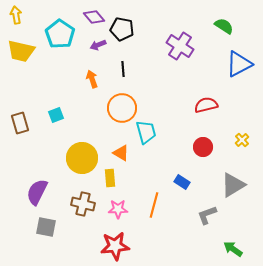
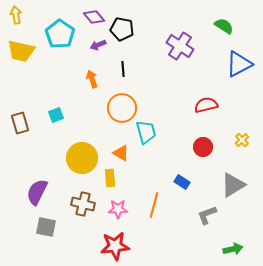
green arrow: rotated 132 degrees clockwise
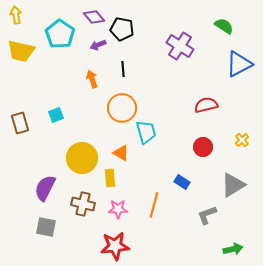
purple semicircle: moved 8 px right, 4 px up
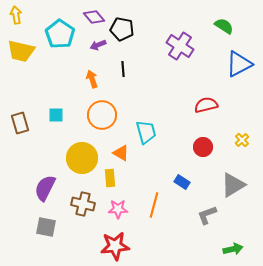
orange circle: moved 20 px left, 7 px down
cyan square: rotated 21 degrees clockwise
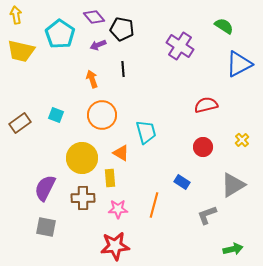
cyan square: rotated 21 degrees clockwise
brown rectangle: rotated 70 degrees clockwise
brown cross: moved 6 px up; rotated 15 degrees counterclockwise
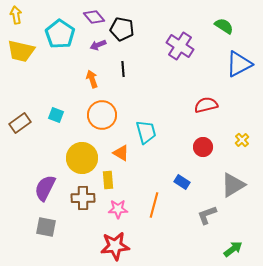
yellow rectangle: moved 2 px left, 2 px down
green arrow: rotated 24 degrees counterclockwise
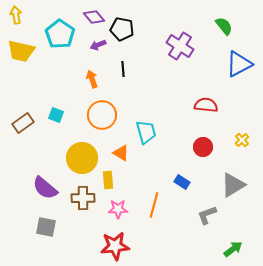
green semicircle: rotated 18 degrees clockwise
red semicircle: rotated 20 degrees clockwise
brown rectangle: moved 3 px right
purple semicircle: rotated 76 degrees counterclockwise
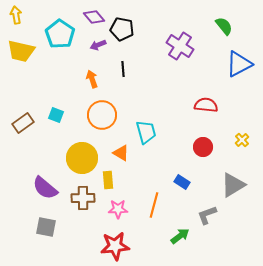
green arrow: moved 53 px left, 13 px up
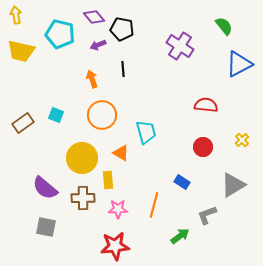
cyan pentagon: rotated 20 degrees counterclockwise
